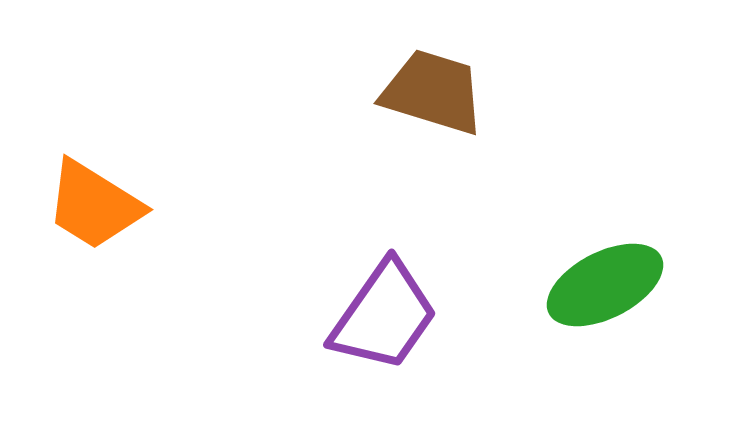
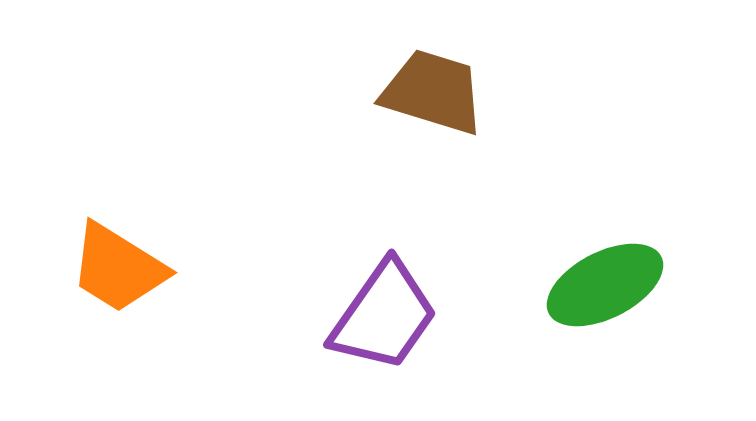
orange trapezoid: moved 24 px right, 63 px down
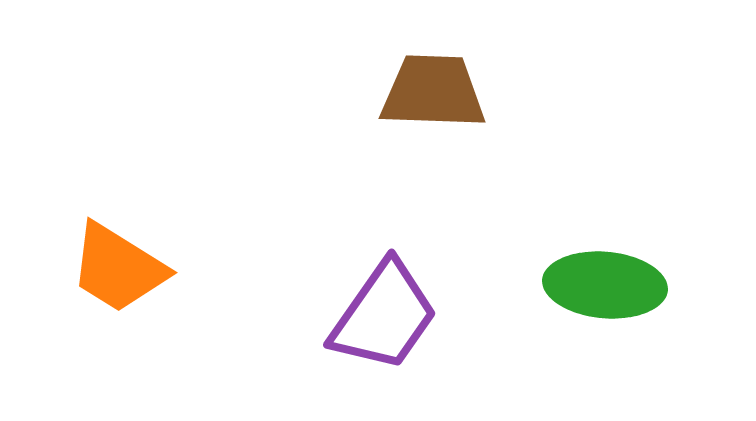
brown trapezoid: rotated 15 degrees counterclockwise
green ellipse: rotated 32 degrees clockwise
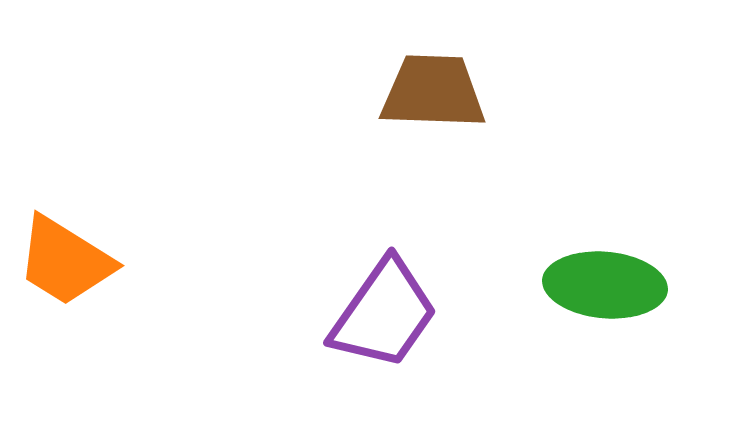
orange trapezoid: moved 53 px left, 7 px up
purple trapezoid: moved 2 px up
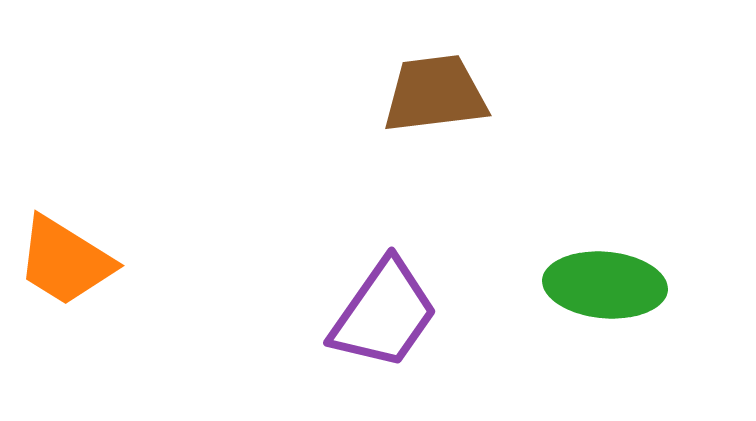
brown trapezoid: moved 2 px right, 2 px down; rotated 9 degrees counterclockwise
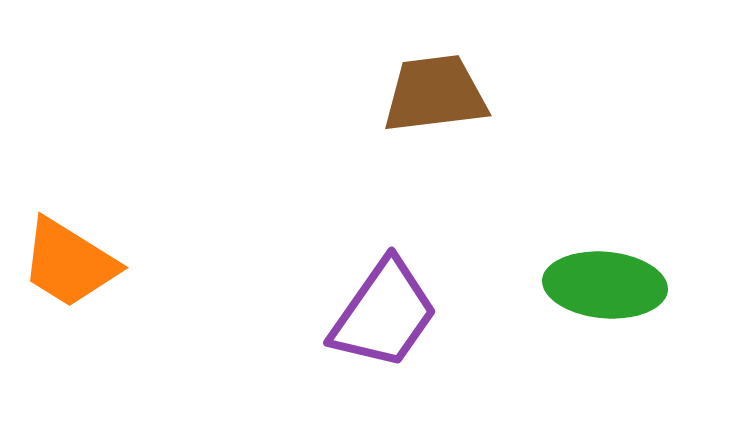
orange trapezoid: moved 4 px right, 2 px down
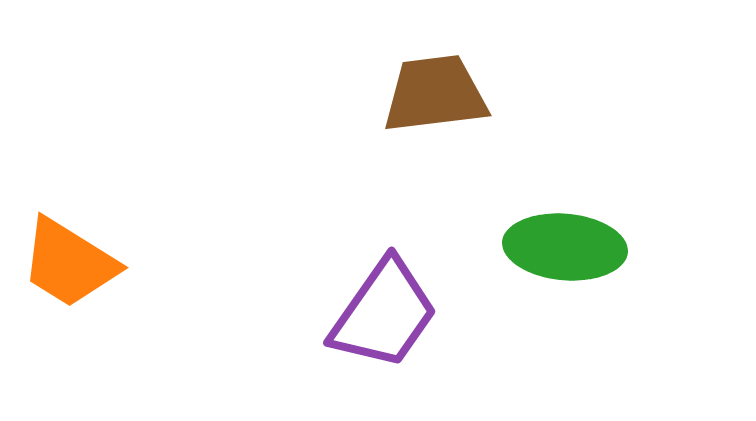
green ellipse: moved 40 px left, 38 px up
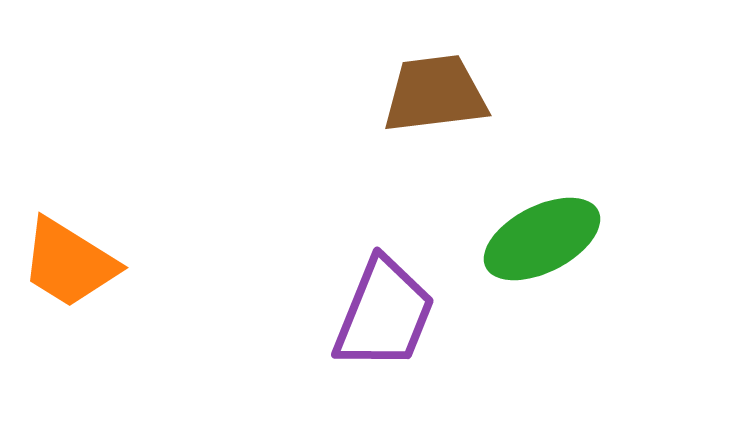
green ellipse: moved 23 px left, 8 px up; rotated 32 degrees counterclockwise
purple trapezoid: rotated 13 degrees counterclockwise
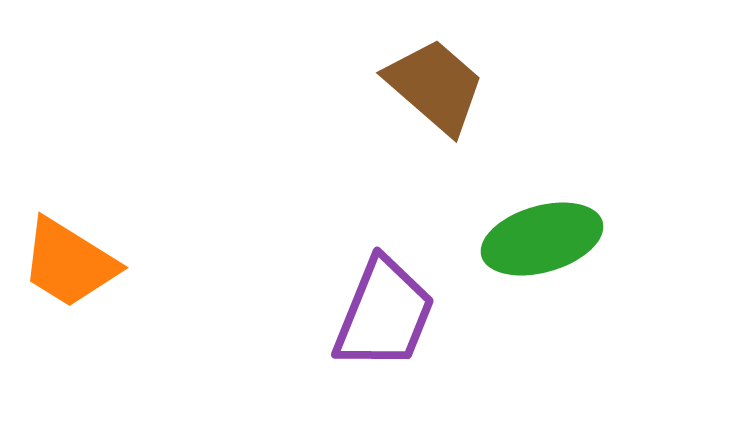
brown trapezoid: moved 8 px up; rotated 48 degrees clockwise
green ellipse: rotated 11 degrees clockwise
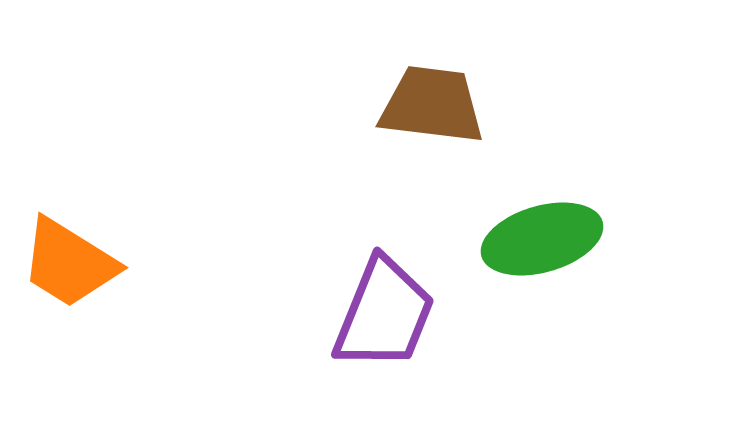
brown trapezoid: moved 3 px left, 19 px down; rotated 34 degrees counterclockwise
